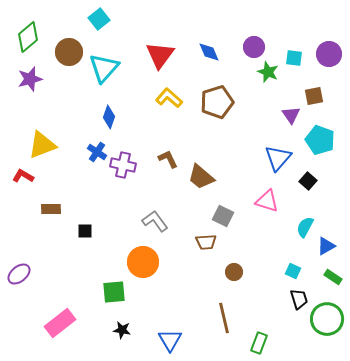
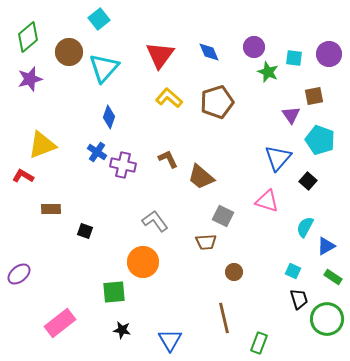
black square at (85, 231): rotated 21 degrees clockwise
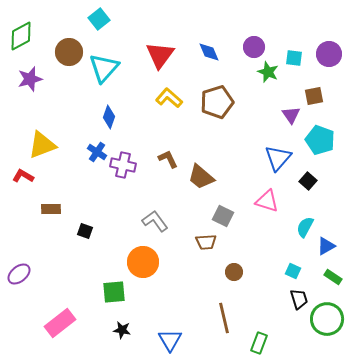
green diamond at (28, 37): moved 7 px left, 1 px up; rotated 12 degrees clockwise
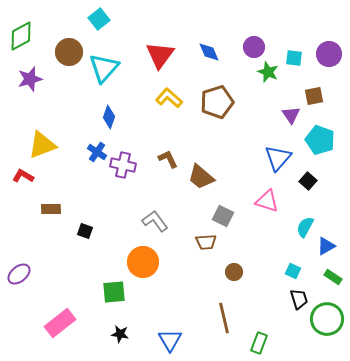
black star at (122, 330): moved 2 px left, 4 px down
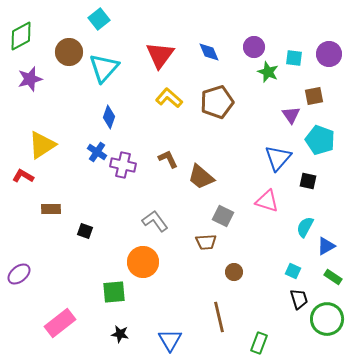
yellow triangle at (42, 145): rotated 12 degrees counterclockwise
black square at (308, 181): rotated 30 degrees counterclockwise
brown line at (224, 318): moved 5 px left, 1 px up
